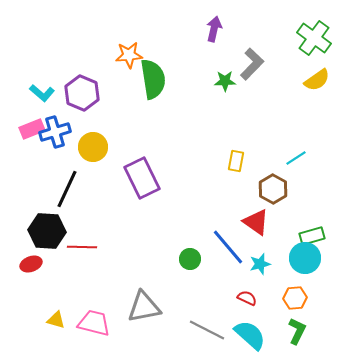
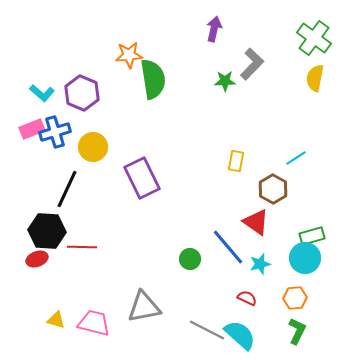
yellow semicircle: moved 2 px left, 2 px up; rotated 136 degrees clockwise
red ellipse: moved 6 px right, 5 px up
cyan semicircle: moved 10 px left
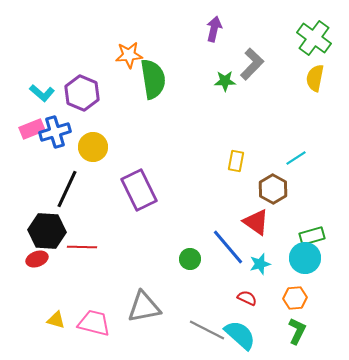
purple rectangle: moved 3 px left, 12 px down
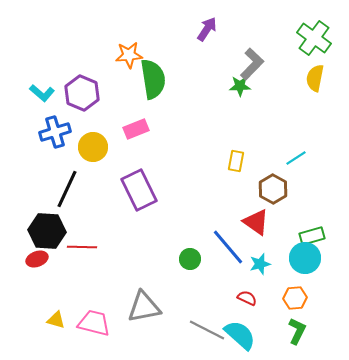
purple arrow: moved 7 px left; rotated 20 degrees clockwise
green star: moved 15 px right, 5 px down
pink rectangle: moved 104 px right
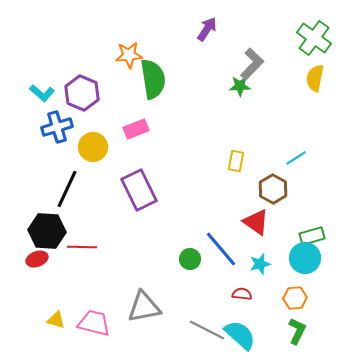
blue cross: moved 2 px right, 5 px up
blue line: moved 7 px left, 2 px down
red semicircle: moved 5 px left, 4 px up; rotated 18 degrees counterclockwise
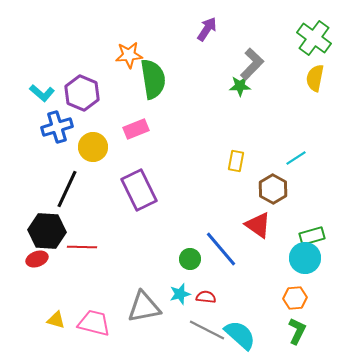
red triangle: moved 2 px right, 3 px down
cyan star: moved 80 px left, 30 px down
red semicircle: moved 36 px left, 3 px down
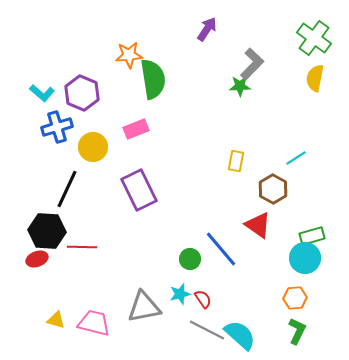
red semicircle: moved 3 px left, 2 px down; rotated 48 degrees clockwise
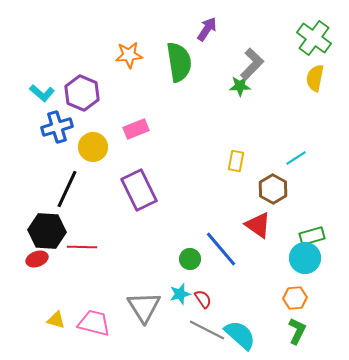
green semicircle: moved 26 px right, 17 px up
gray triangle: rotated 51 degrees counterclockwise
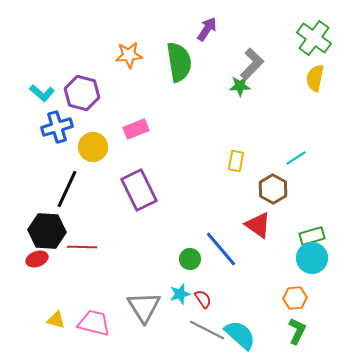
purple hexagon: rotated 8 degrees counterclockwise
cyan circle: moved 7 px right
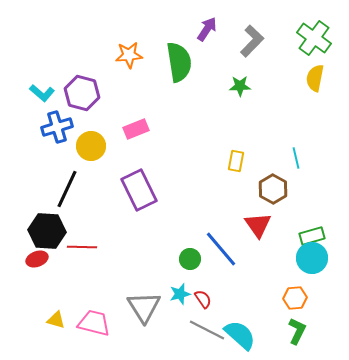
gray L-shape: moved 23 px up
yellow circle: moved 2 px left, 1 px up
cyan line: rotated 70 degrees counterclockwise
red triangle: rotated 20 degrees clockwise
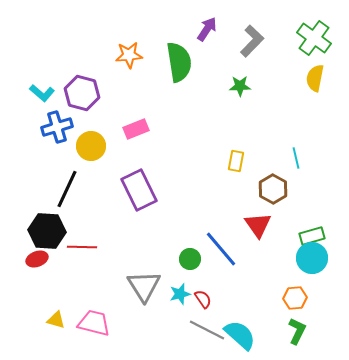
gray triangle: moved 21 px up
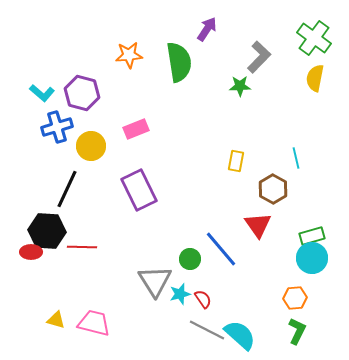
gray L-shape: moved 7 px right, 16 px down
red ellipse: moved 6 px left, 7 px up; rotated 20 degrees clockwise
gray triangle: moved 11 px right, 5 px up
